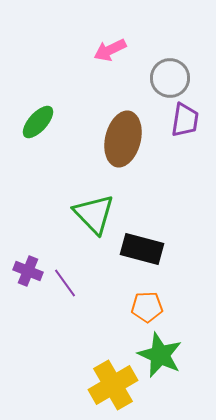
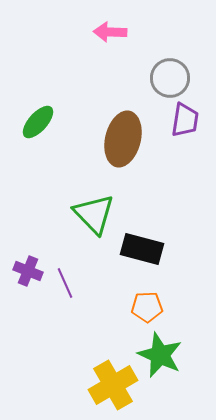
pink arrow: moved 18 px up; rotated 28 degrees clockwise
purple line: rotated 12 degrees clockwise
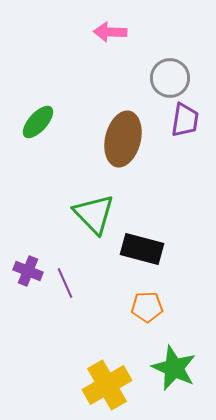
green star: moved 14 px right, 13 px down
yellow cross: moved 6 px left
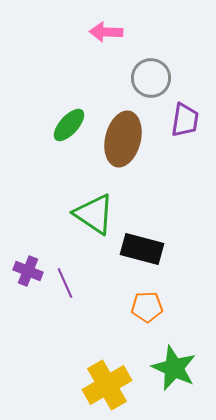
pink arrow: moved 4 px left
gray circle: moved 19 px left
green ellipse: moved 31 px right, 3 px down
green triangle: rotated 12 degrees counterclockwise
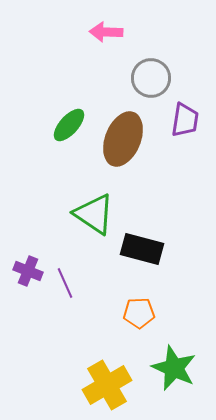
brown ellipse: rotated 8 degrees clockwise
orange pentagon: moved 8 px left, 6 px down
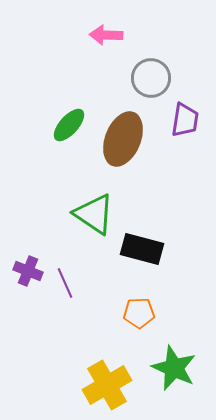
pink arrow: moved 3 px down
